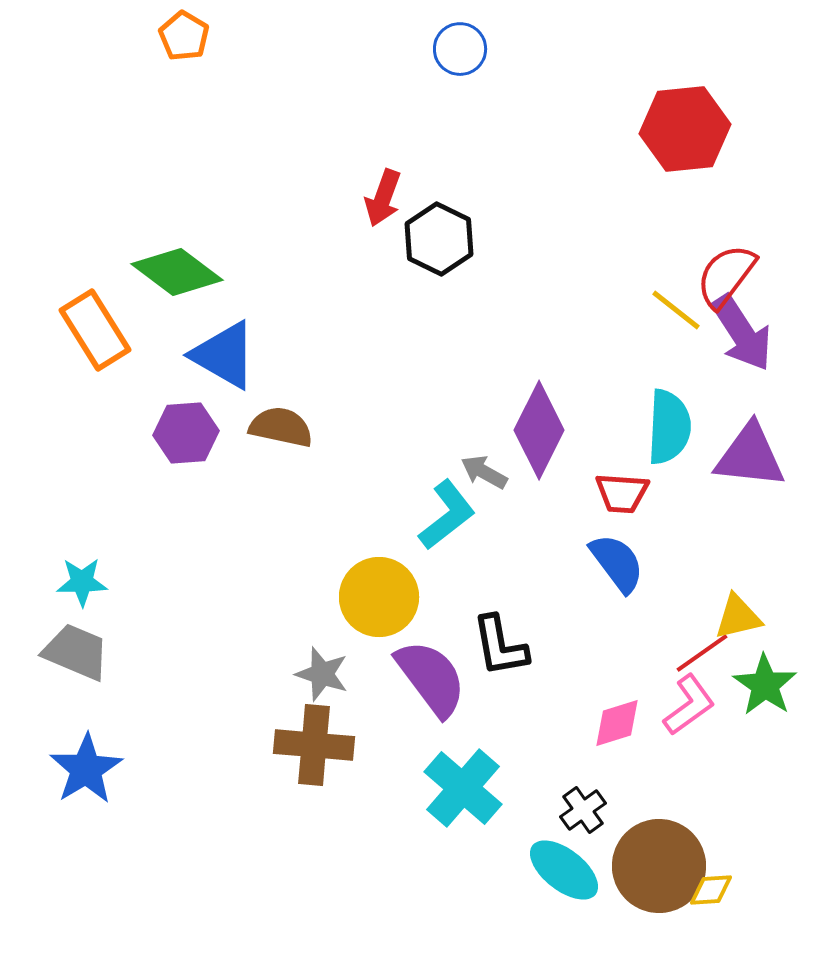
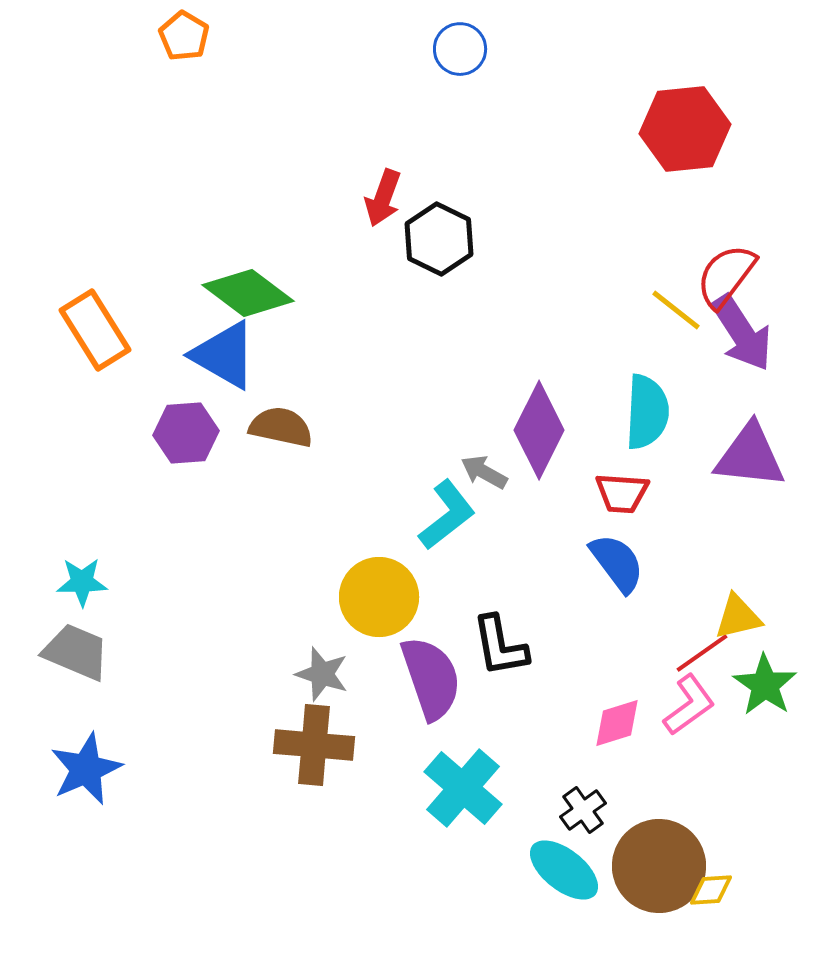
green diamond: moved 71 px right, 21 px down
cyan semicircle: moved 22 px left, 15 px up
purple semicircle: rotated 18 degrees clockwise
blue star: rotated 8 degrees clockwise
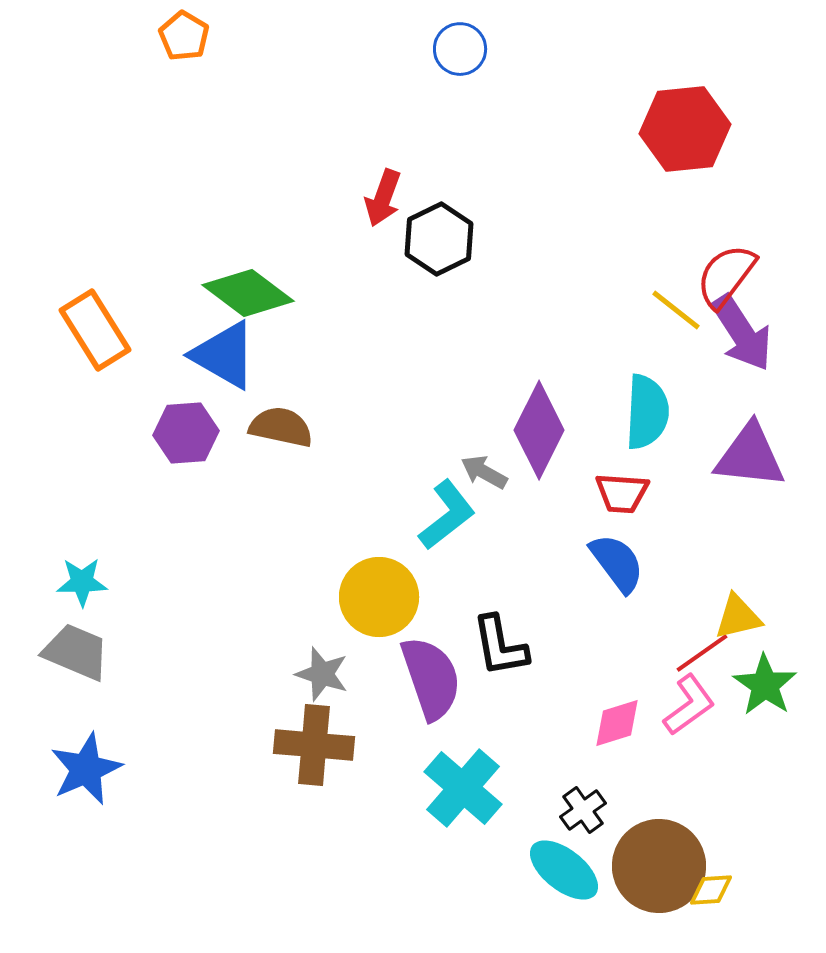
black hexagon: rotated 8 degrees clockwise
